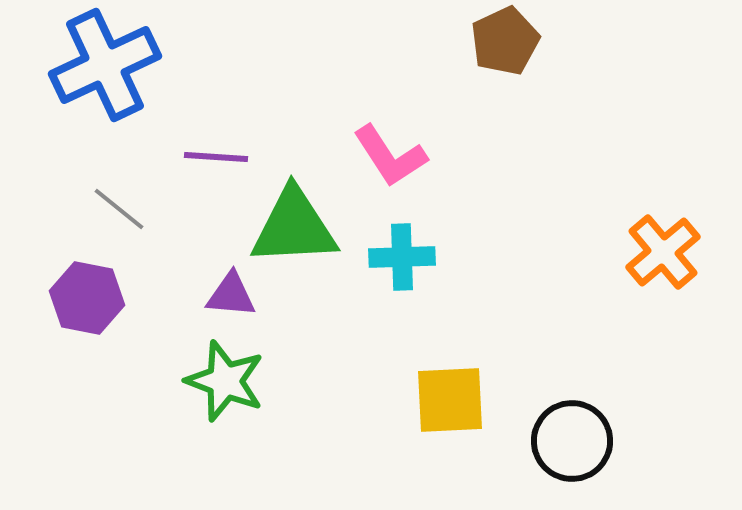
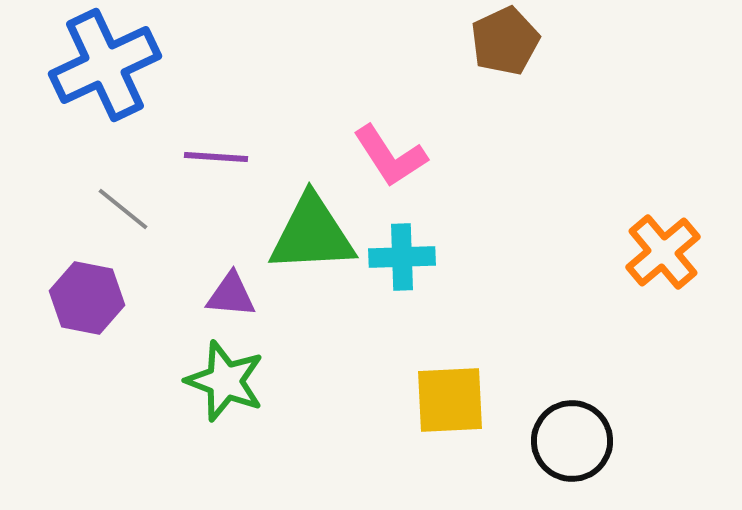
gray line: moved 4 px right
green triangle: moved 18 px right, 7 px down
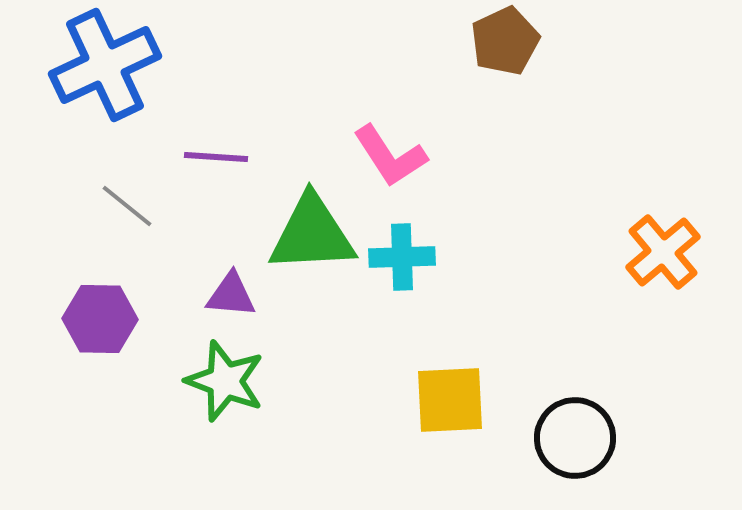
gray line: moved 4 px right, 3 px up
purple hexagon: moved 13 px right, 21 px down; rotated 10 degrees counterclockwise
black circle: moved 3 px right, 3 px up
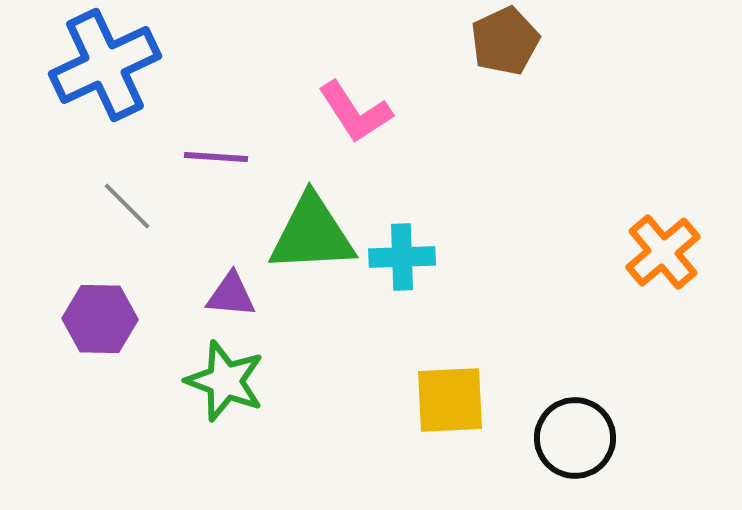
pink L-shape: moved 35 px left, 44 px up
gray line: rotated 6 degrees clockwise
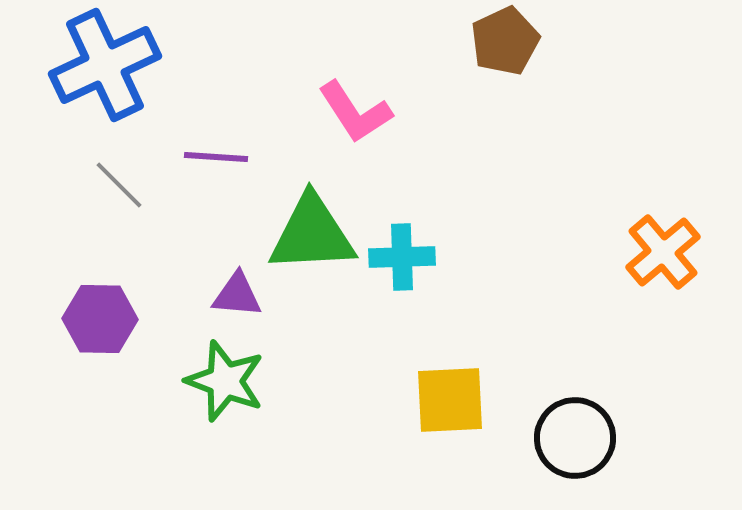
gray line: moved 8 px left, 21 px up
purple triangle: moved 6 px right
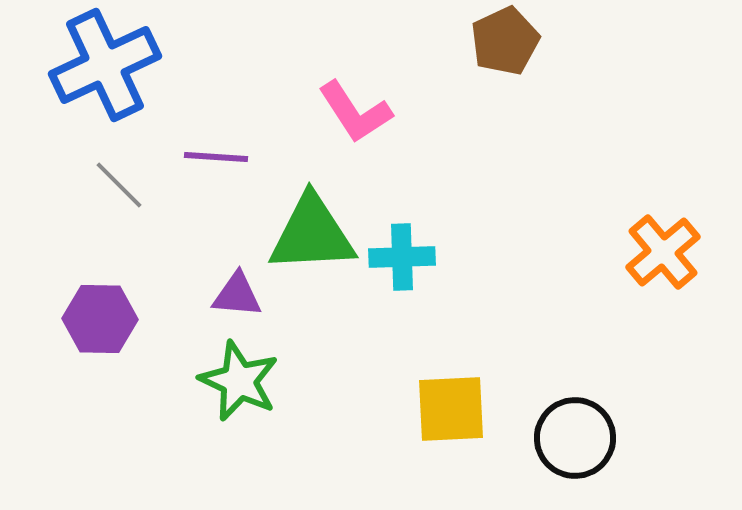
green star: moved 14 px right; rotated 4 degrees clockwise
yellow square: moved 1 px right, 9 px down
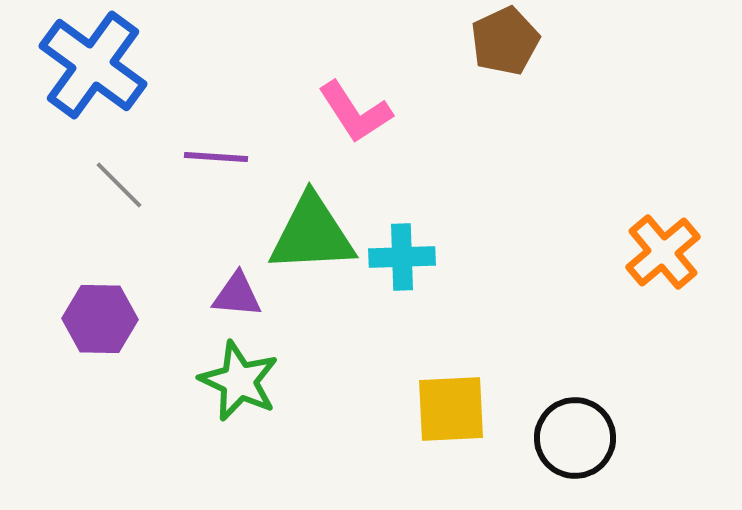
blue cross: moved 12 px left; rotated 29 degrees counterclockwise
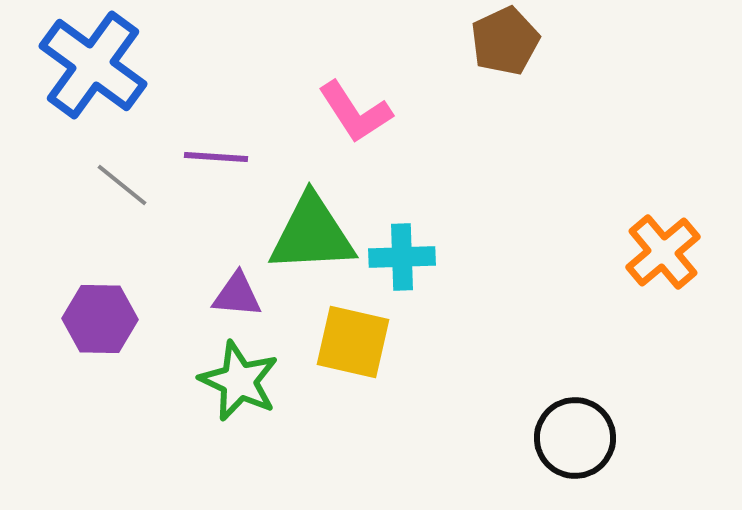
gray line: moved 3 px right; rotated 6 degrees counterclockwise
yellow square: moved 98 px left, 67 px up; rotated 16 degrees clockwise
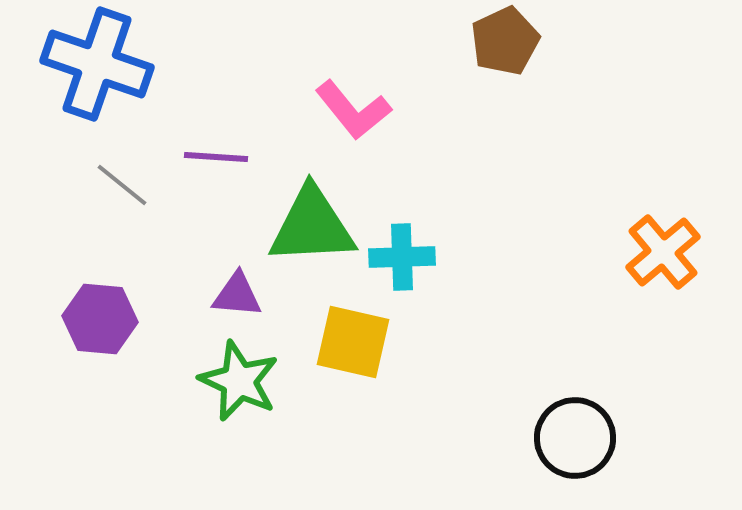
blue cross: moved 4 px right, 1 px up; rotated 17 degrees counterclockwise
pink L-shape: moved 2 px left, 2 px up; rotated 6 degrees counterclockwise
green triangle: moved 8 px up
purple hexagon: rotated 4 degrees clockwise
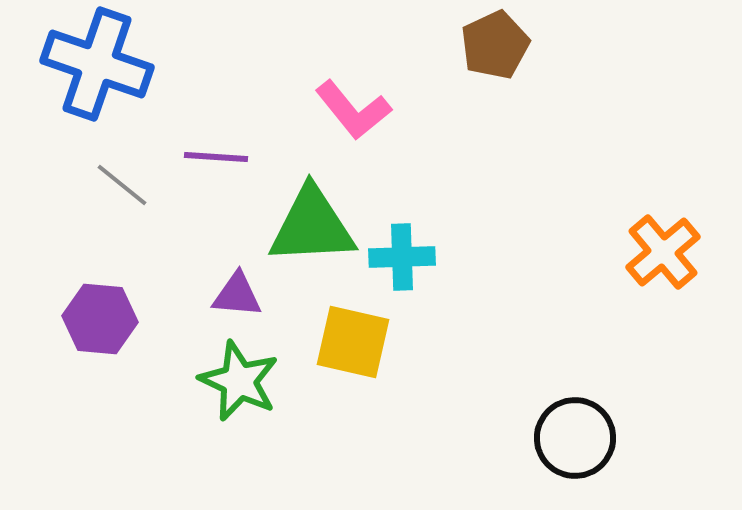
brown pentagon: moved 10 px left, 4 px down
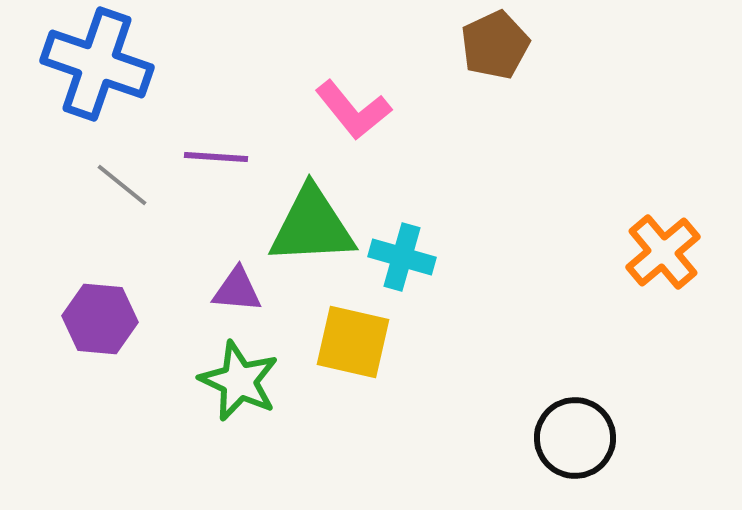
cyan cross: rotated 18 degrees clockwise
purple triangle: moved 5 px up
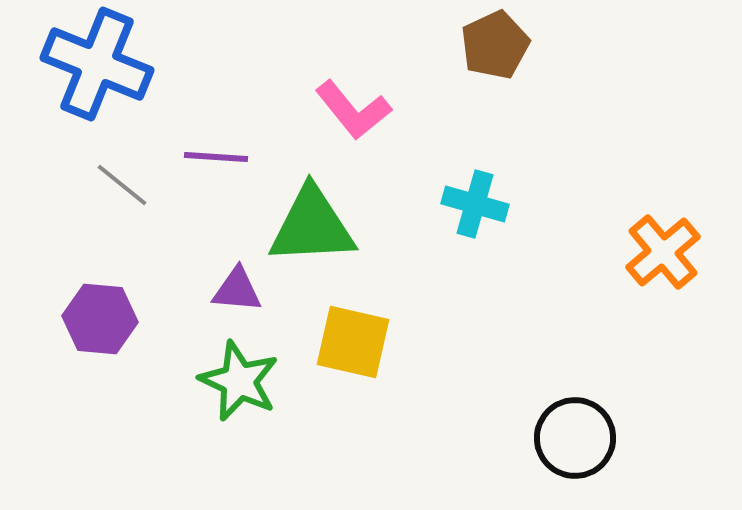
blue cross: rotated 3 degrees clockwise
cyan cross: moved 73 px right, 53 px up
